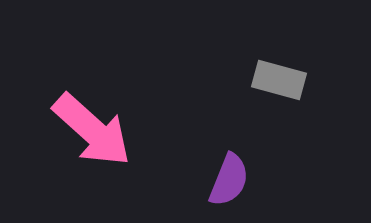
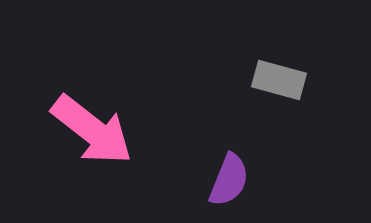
pink arrow: rotated 4 degrees counterclockwise
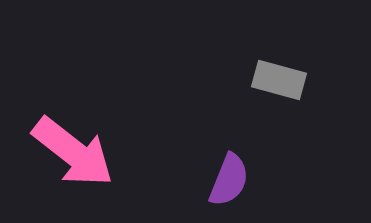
pink arrow: moved 19 px left, 22 px down
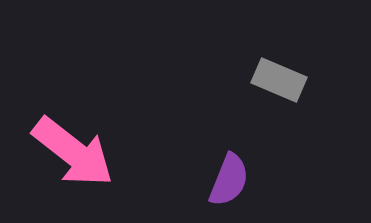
gray rectangle: rotated 8 degrees clockwise
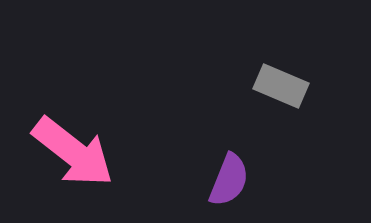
gray rectangle: moved 2 px right, 6 px down
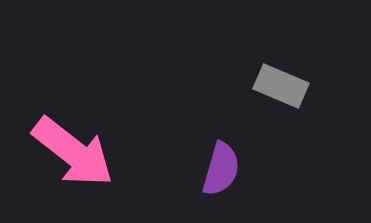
purple semicircle: moved 8 px left, 11 px up; rotated 6 degrees counterclockwise
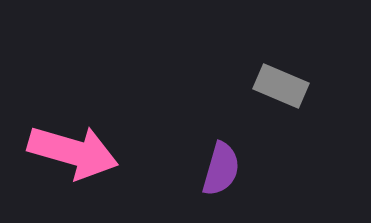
pink arrow: rotated 22 degrees counterclockwise
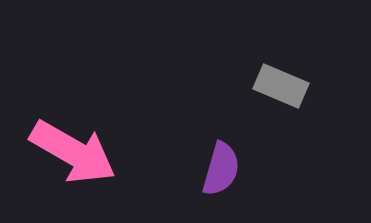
pink arrow: rotated 14 degrees clockwise
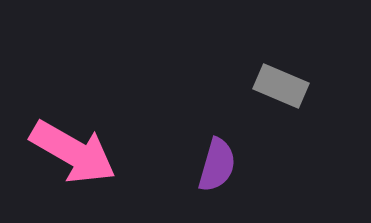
purple semicircle: moved 4 px left, 4 px up
